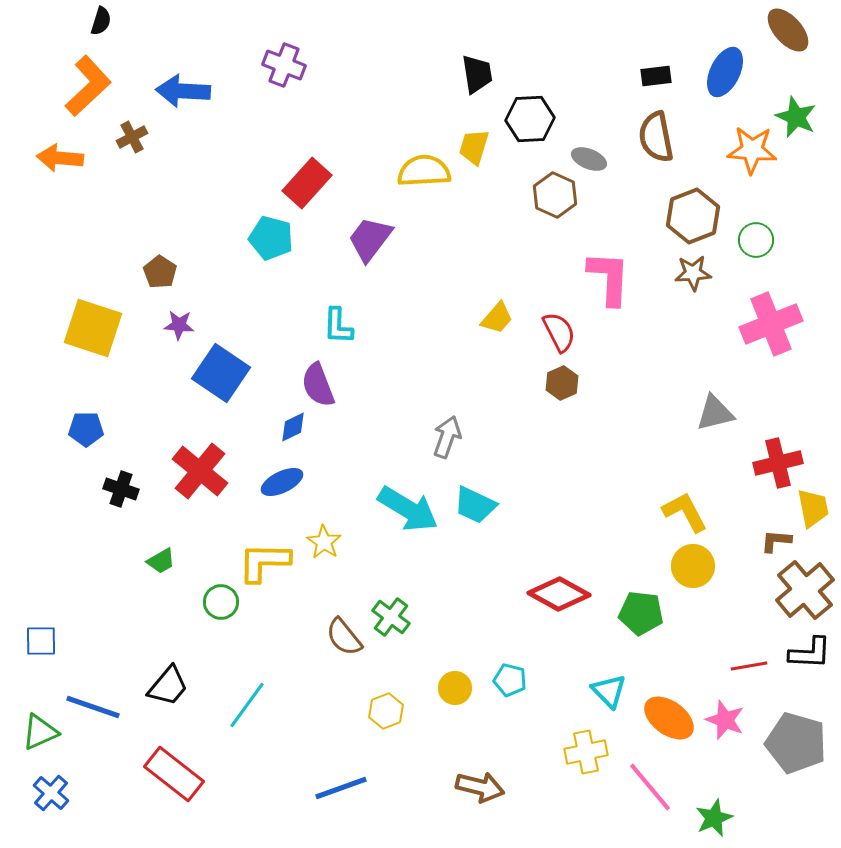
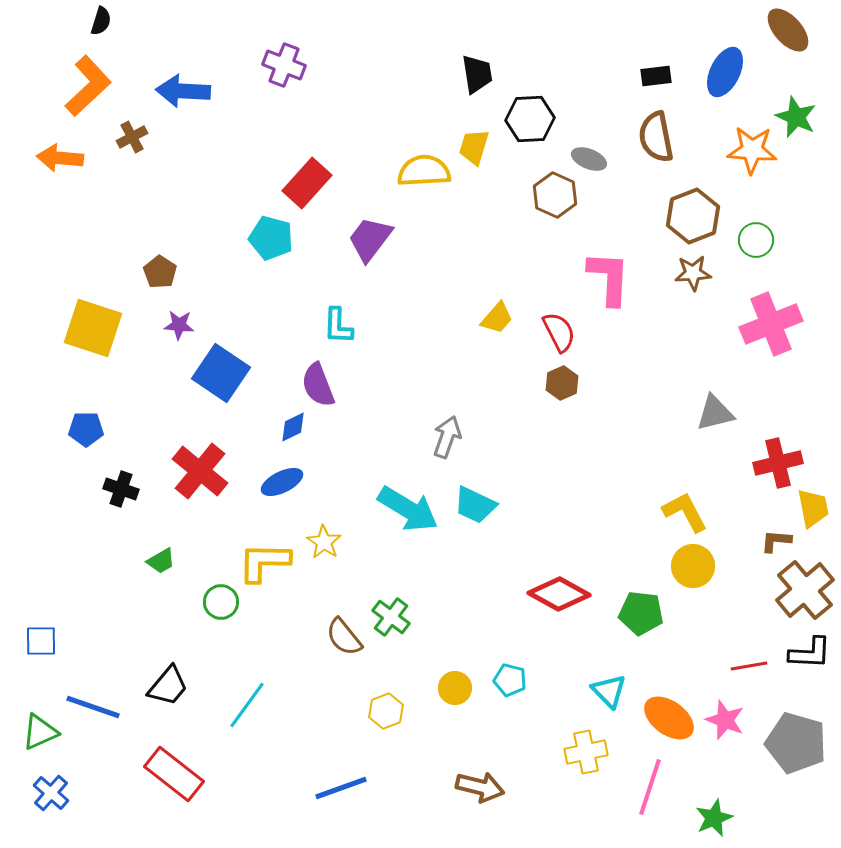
pink line at (650, 787): rotated 58 degrees clockwise
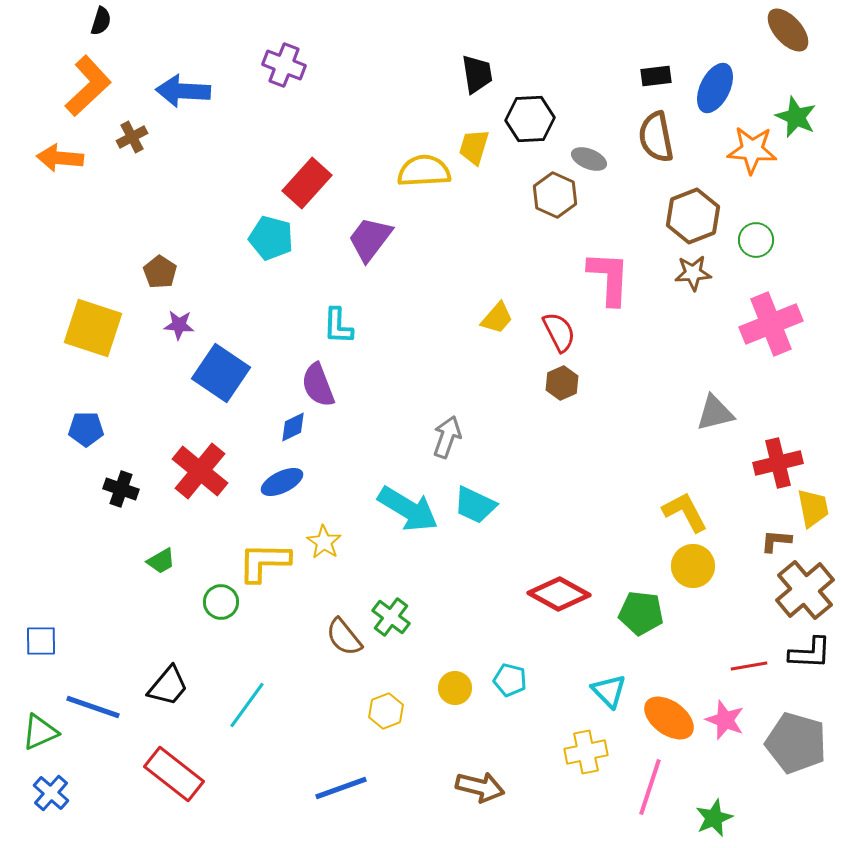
blue ellipse at (725, 72): moved 10 px left, 16 px down
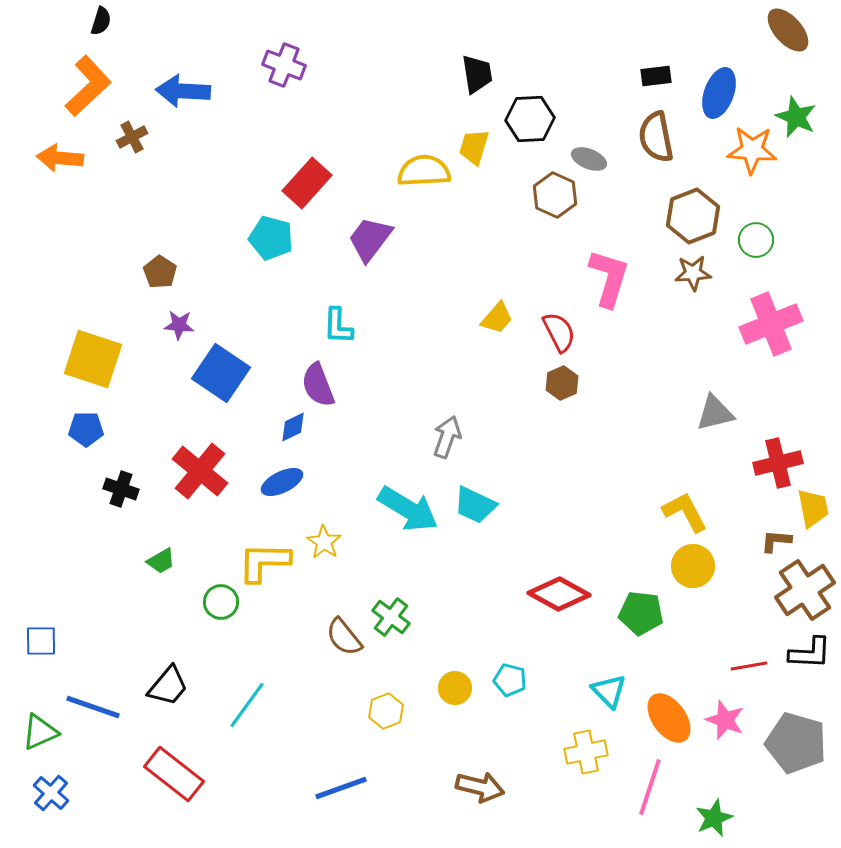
blue ellipse at (715, 88): moved 4 px right, 5 px down; rotated 6 degrees counterclockwise
pink L-shape at (609, 278): rotated 14 degrees clockwise
yellow square at (93, 328): moved 31 px down
brown cross at (805, 590): rotated 6 degrees clockwise
orange ellipse at (669, 718): rotated 18 degrees clockwise
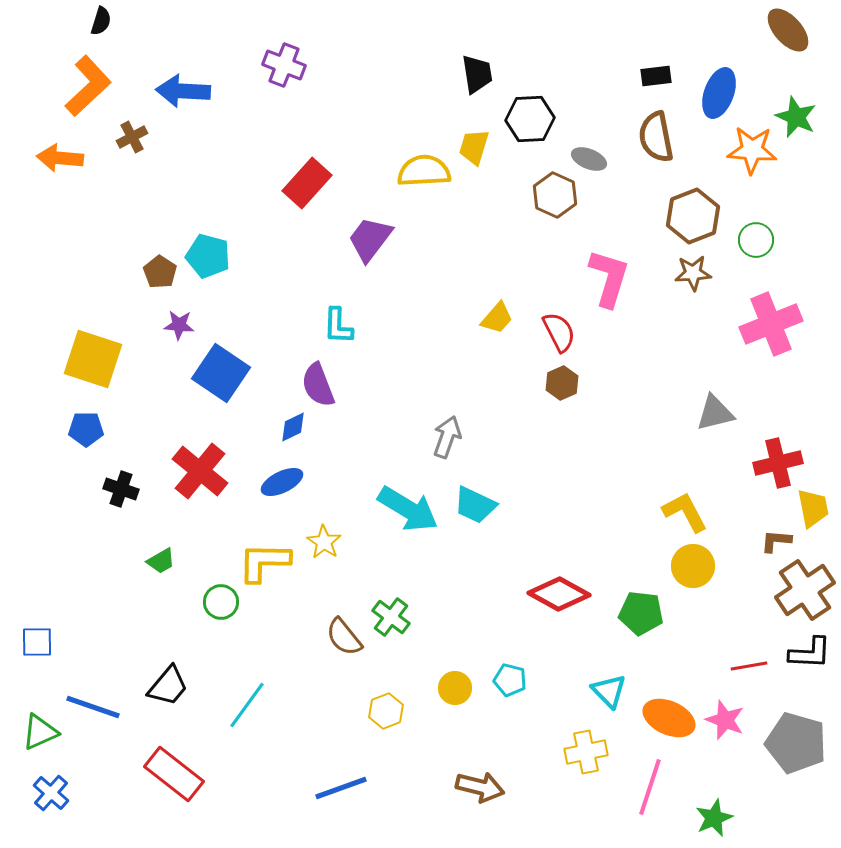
cyan pentagon at (271, 238): moved 63 px left, 18 px down
blue square at (41, 641): moved 4 px left, 1 px down
orange ellipse at (669, 718): rotated 30 degrees counterclockwise
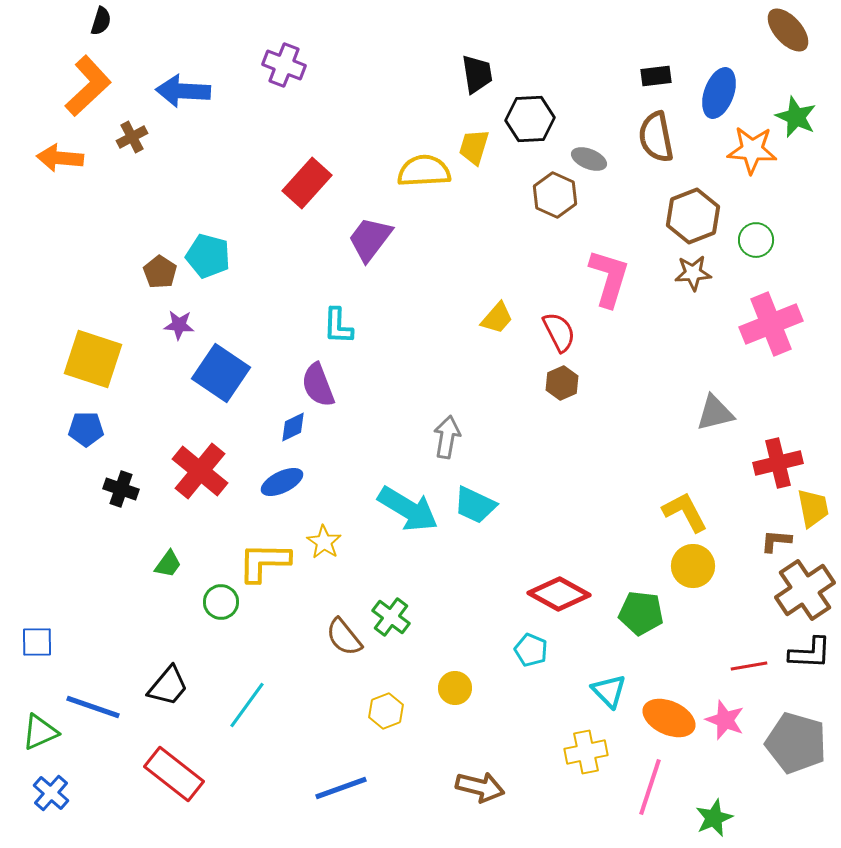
gray arrow at (447, 437): rotated 9 degrees counterclockwise
green trapezoid at (161, 561): moved 7 px right, 3 px down; rotated 24 degrees counterclockwise
cyan pentagon at (510, 680): moved 21 px right, 30 px up; rotated 8 degrees clockwise
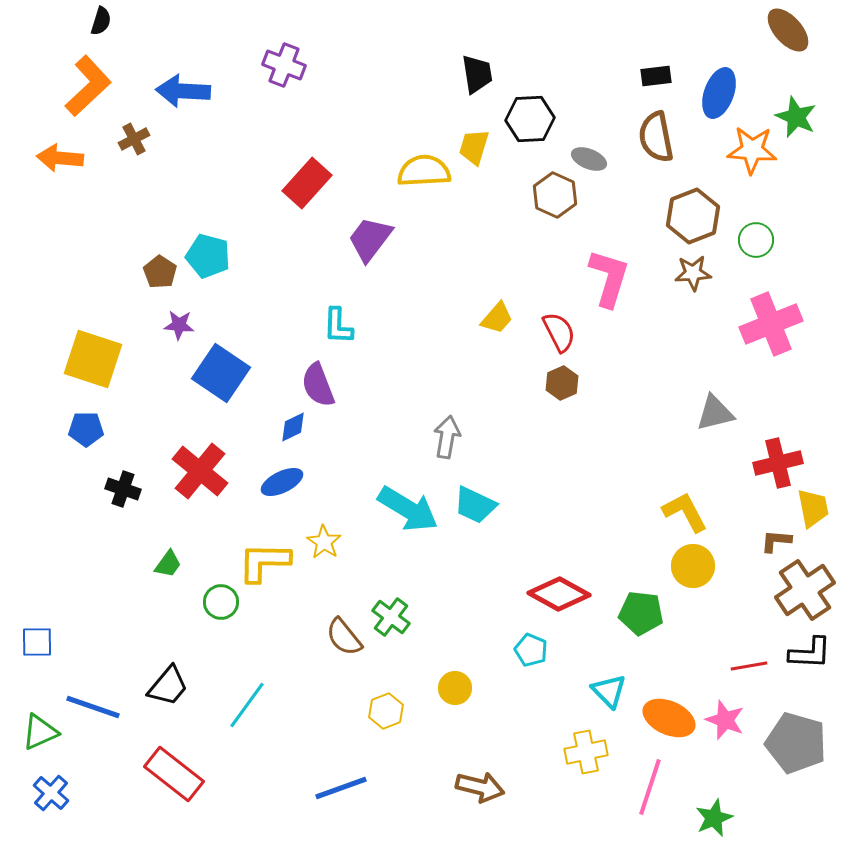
brown cross at (132, 137): moved 2 px right, 2 px down
black cross at (121, 489): moved 2 px right
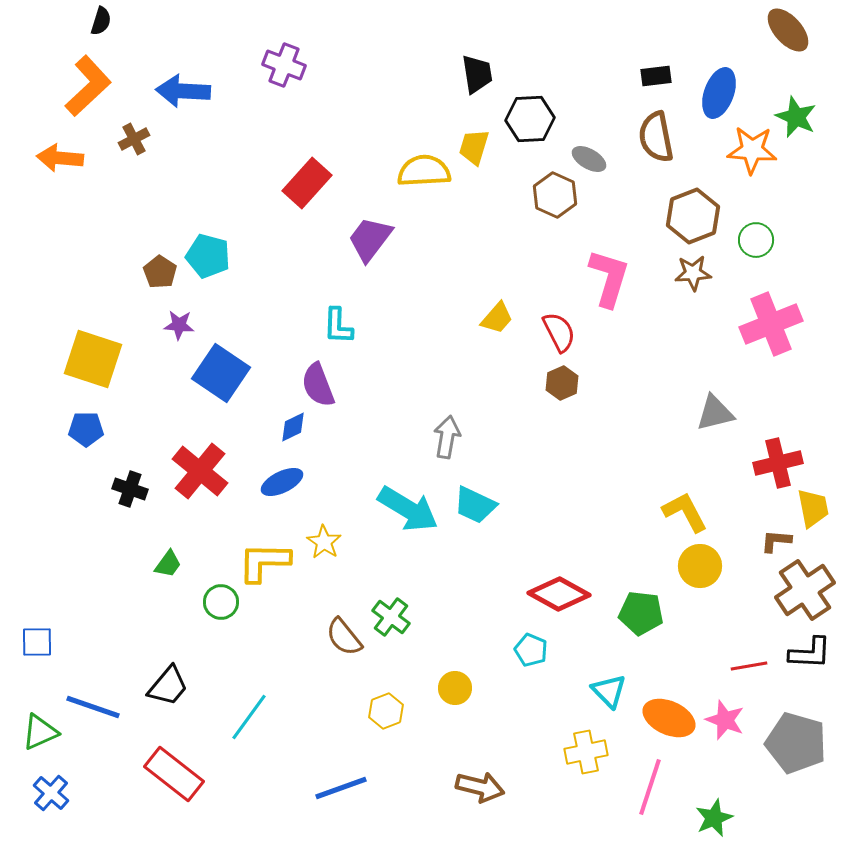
gray ellipse at (589, 159): rotated 8 degrees clockwise
black cross at (123, 489): moved 7 px right
yellow circle at (693, 566): moved 7 px right
cyan line at (247, 705): moved 2 px right, 12 px down
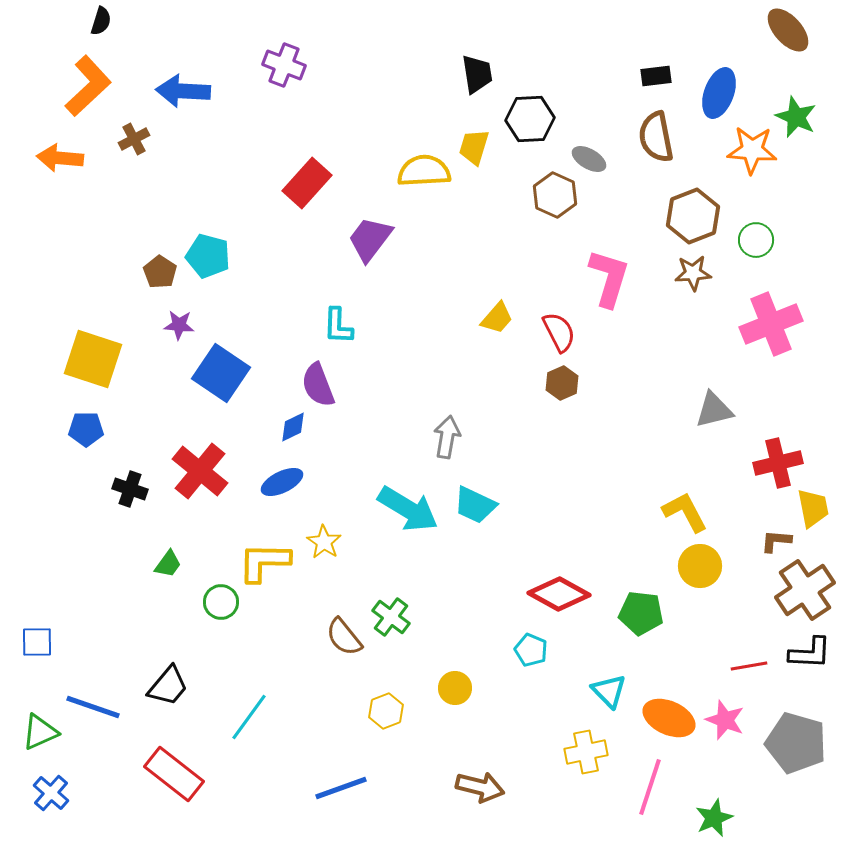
gray triangle at (715, 413): moved 1 px left, 3 px up
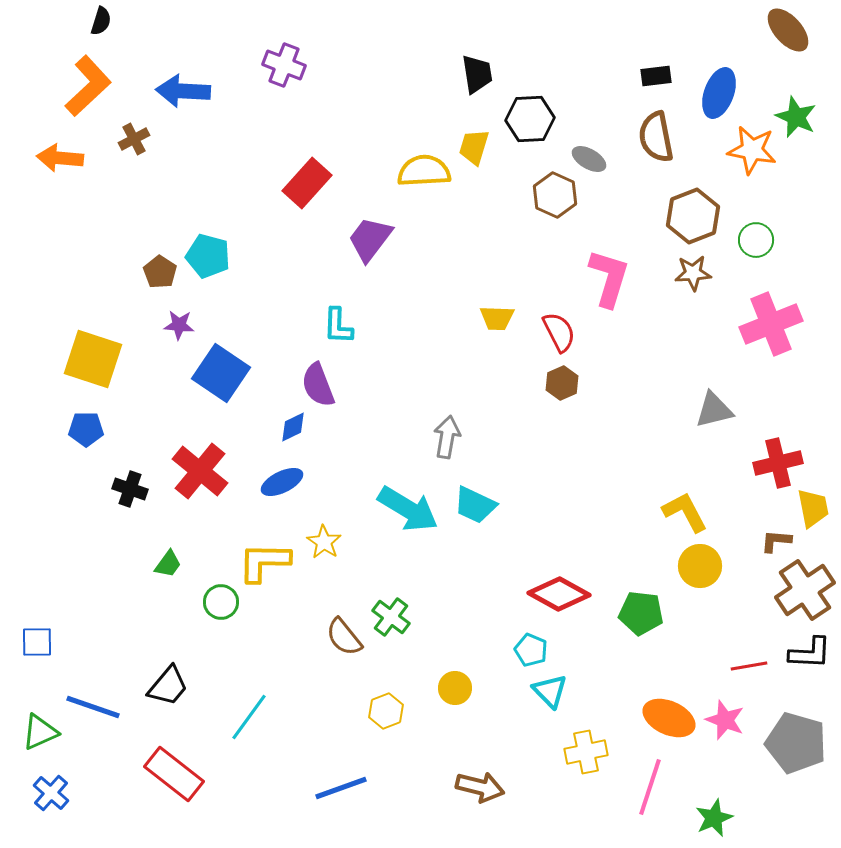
orange star at (752, 150): rotated 6 degrees clockwise
yellow trapezoid at (497, 318): rotated 51 degrees clockwise
cyan triangle at (609, 691): moved 59 px left
